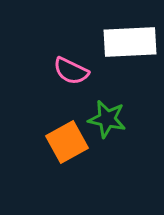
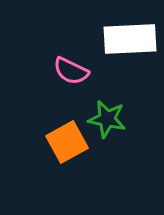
white rectangle: moved 3 px up
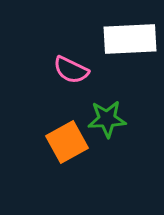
pink semicircle: moved 1 px up
green star: rotated 15 degrees counterclockwise
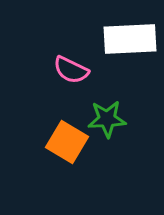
orange square: rotated 30 degrees counterclockwise
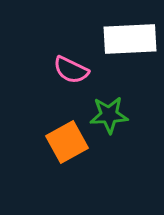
green star: moved 2 px right, 4 px up
orange square: rotated 30 degrees clockwise
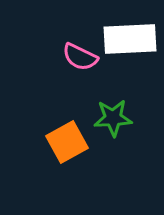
pink semicircle: moved 9 px right, 13 px up
green star: moved 4 px right, 3 px down
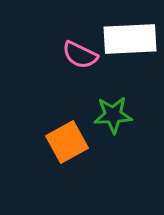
pink semicircle: moved 2 px up
green star: moved 3 px up
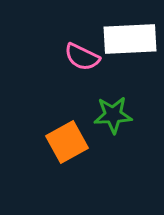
pink semicircle: moved 2 px right, 2 px down
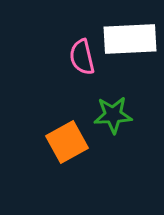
pink semicircle: rotated 51 degrees clockwise
